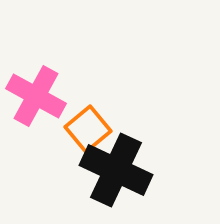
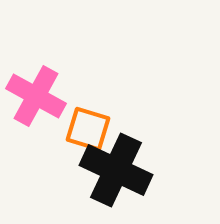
orange square: rotated 33 degrees counterclockwise
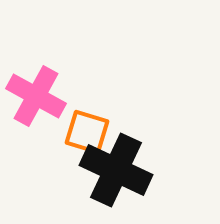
orange square: moved 1 px left, 3 px down
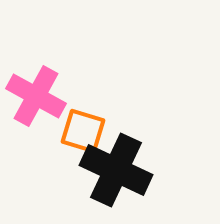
orange square: moved 4 px left, 1 px up
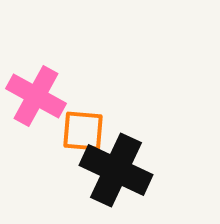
orange square: rotated 12 degrees counterclockwise
